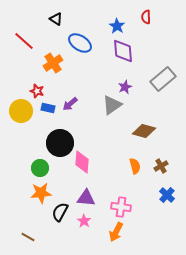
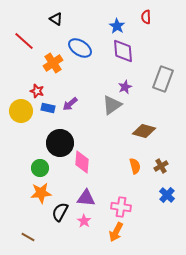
blue ellipse: moved 5 px down
gray rectangle: rotated 30 degrees counterclockwise
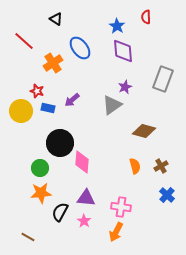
blue ellipse: rotated 20 degrees clockwise
purple arrow: moved 2 px right, 4 px up
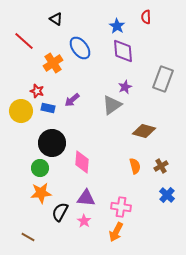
black circle: moved 8 px left
